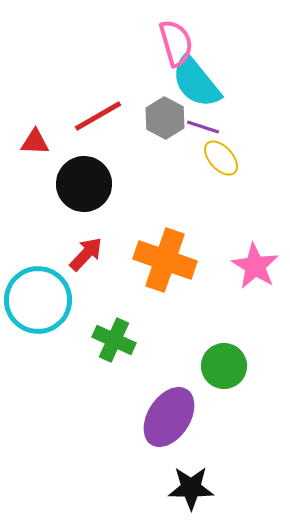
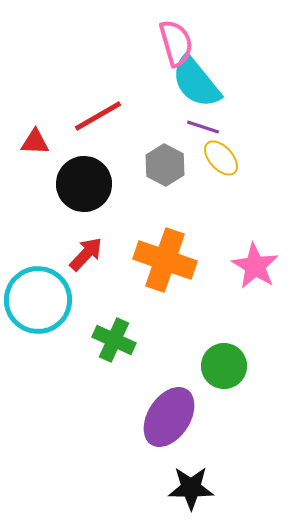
gray hexagon: moved 47 px down
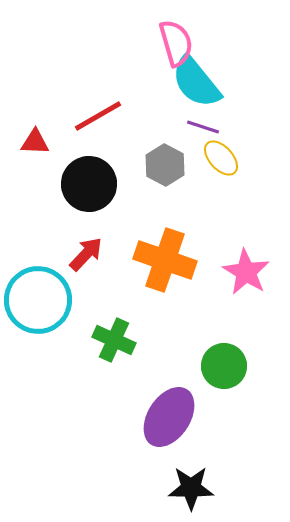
black circle: moved 5 px right
pink star: moved 9 px left, 6 px down
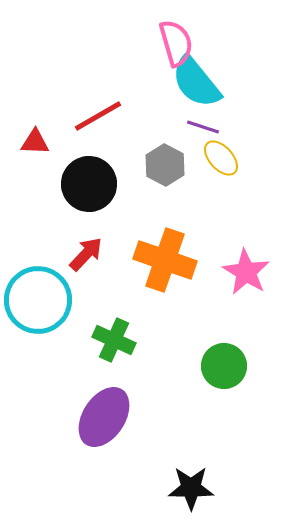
purple ellipse: moved 65 px left
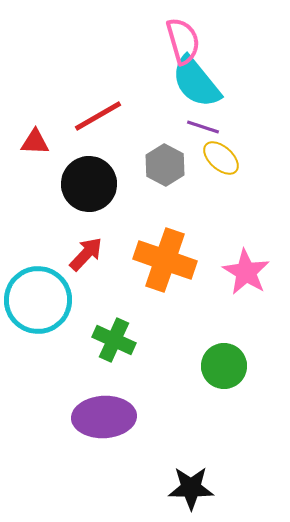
pink semicircle: moved 7 px right, 2 px up
yellow ellipse: rotated 6 degrees counterclockwise
purple ellipse: rotated 54 degrees clockwise
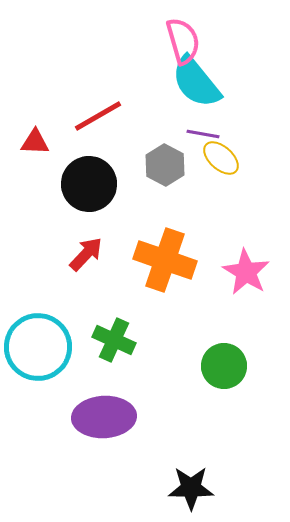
purple line: moved 7 px down; rotated 8 degrees counterclockwise
cyan circle: moved 47 px down
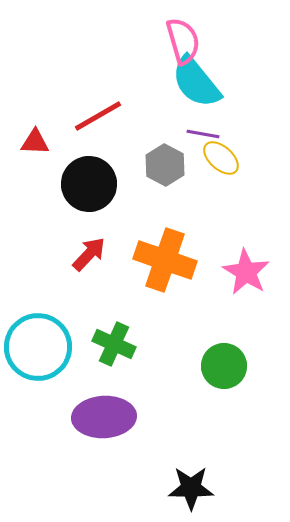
red arrow: moved 3 px right
green cross: moved 4 px down
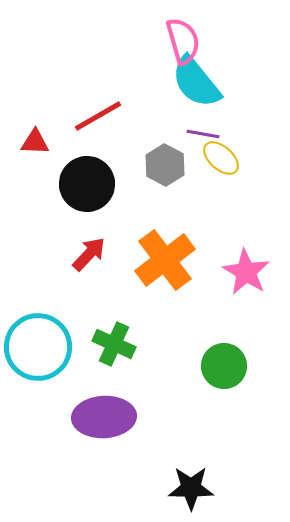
black circle: moved 2 px left
orange cross: rotated 34 degrees clockwise
